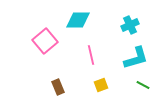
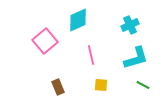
cyan diamond: rotated 25 degrees counterclockwise
yellow square: rotated 24 degrees clockwise
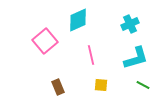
cyan cross: moved 1 px up
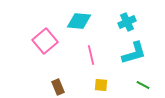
cyan diamond: moved 1 px right, 1 px down; rotated 30 degrees clockwise
cyan cross: moved 3 px left, 2 px up
cyan L-shape: moved 2 px left, 5 px up
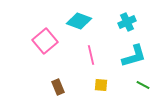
cyan diamond: rotated 15 degrees clockwise
cyan L-shape: moved 3 px down
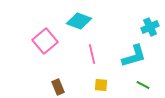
cyan cross: moved 23 px right, 5 px down
pink line: moved 1 px right, 1 px up
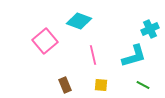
cyan cross: moved 2 px down
pink line: moved 1 px right, 1 px down
brown rectangle: moved 7 px right, 2 px up
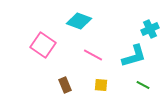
pink square: moved 2 px left, 4 px down; rotated 15 degrees counterclockwise
pink line: rotated 48 degrees counterclockwise
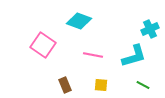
pink line: rotated 18 degrees counterclockwise
